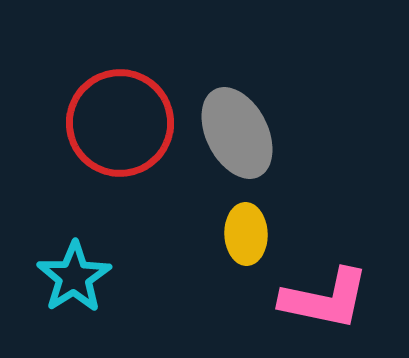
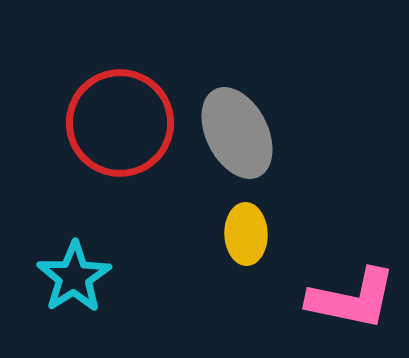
pink L-shape: moved 27 px right
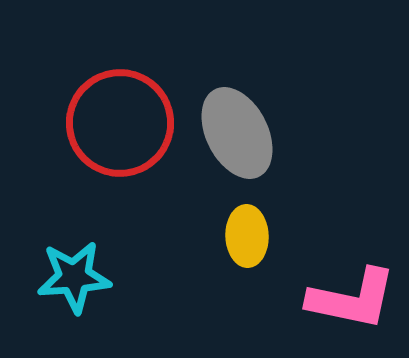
yellow ellipse: moved 1 px right, 2 px down
cyan star: rotated 28 degrees clockwise
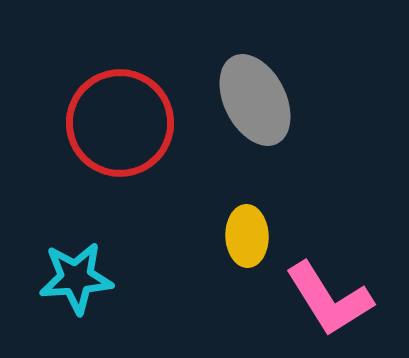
gray ellipse: moved 18 px right, 33 px up
cyan star: moved 2 px right, 1 px down
pink L-shape: moved 23 px left; rotated 46 degrees clockwise
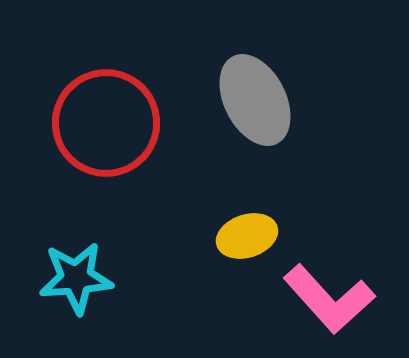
red circle: moved 14 px left
yellow ellipse: rotated 74 degrees clockwise
pink L-shape: rotated 10 degrees counterclockwise
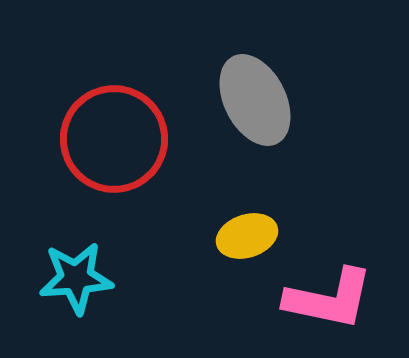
red circle: moved 8 px right, 16 px down
pink L-shape: rotated 36 degrees counterclockwise
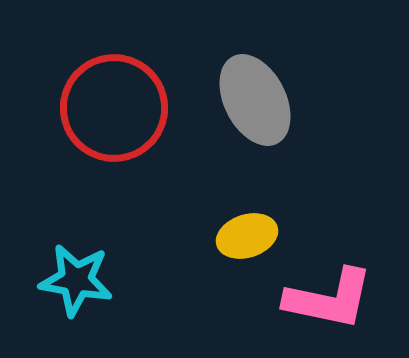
red circle: moved 31 px up
cyan star: moved 2 px down; rotated 14 degrees clockwise
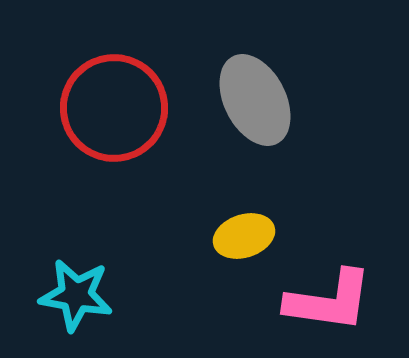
yellow ellipse: moved 3 px left
cyan star: moved 15 px down
pink L-shape: moved 2 px down; rotated 4 degrees counterclockwise
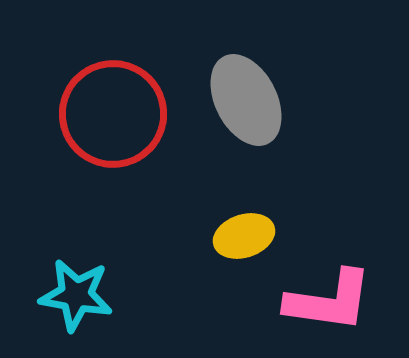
gray ellipse: moved 9 px left
red circle: moved 1 px left, 6 px down
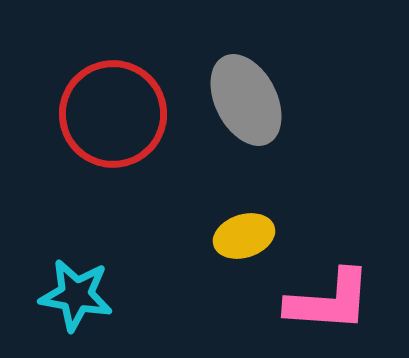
pink L-shape: rotated 4 degrees counterclockwise
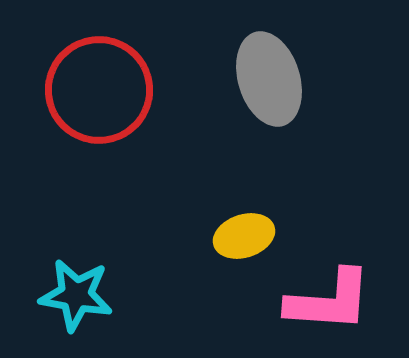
gray ellipse: moved 23 px right, 21 px up; rotated 10 degrees clockwise
red circle: moved 14 px left, 24 px up
